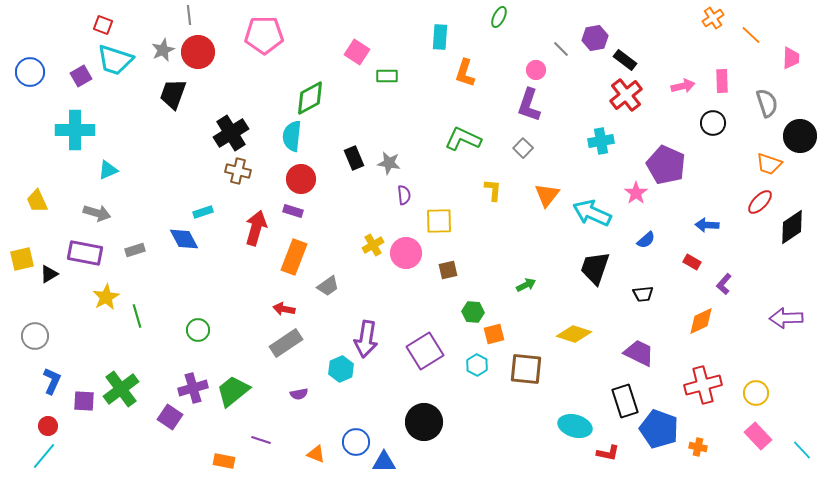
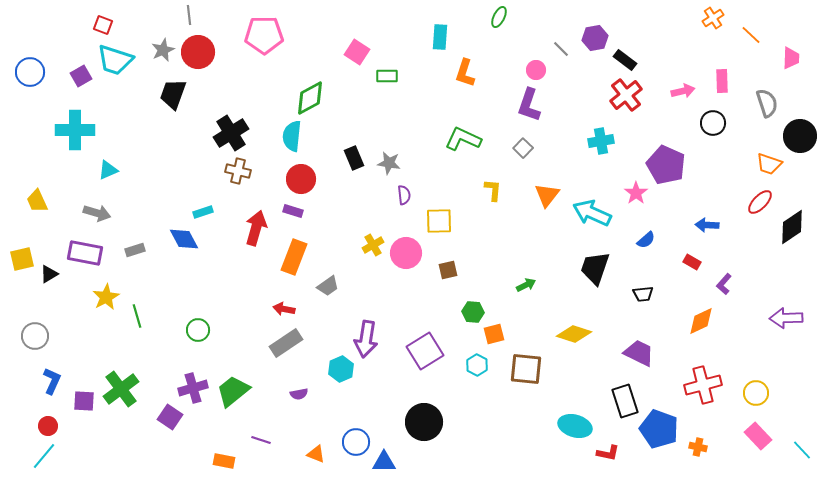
pink arrow at (683, 86): moved 5 px down
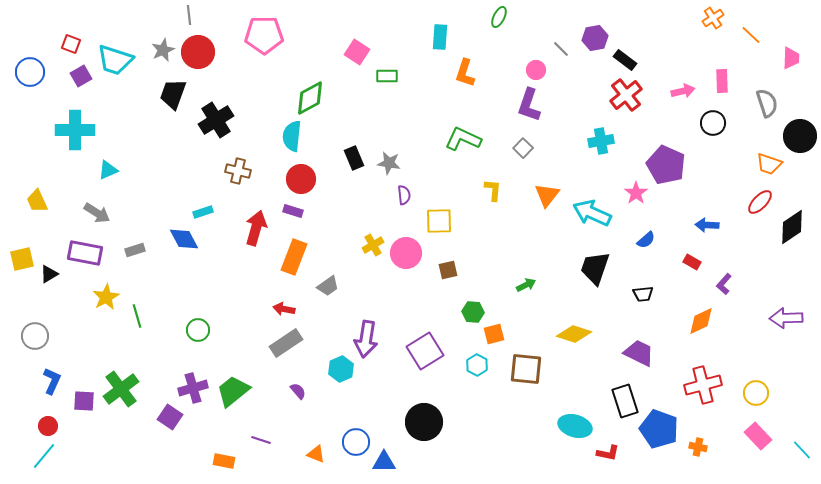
red square at (103, 25): moved 32 px left, 19 px down
black cross at (231, 133): moved 15 px left, 13 px up
gray arrow at (97, 213): rotated 16 degrees clockwise
purple semicircle at (299, 394): moved 1 px left, 3 px up; rotated 120 degrees counterclockwise
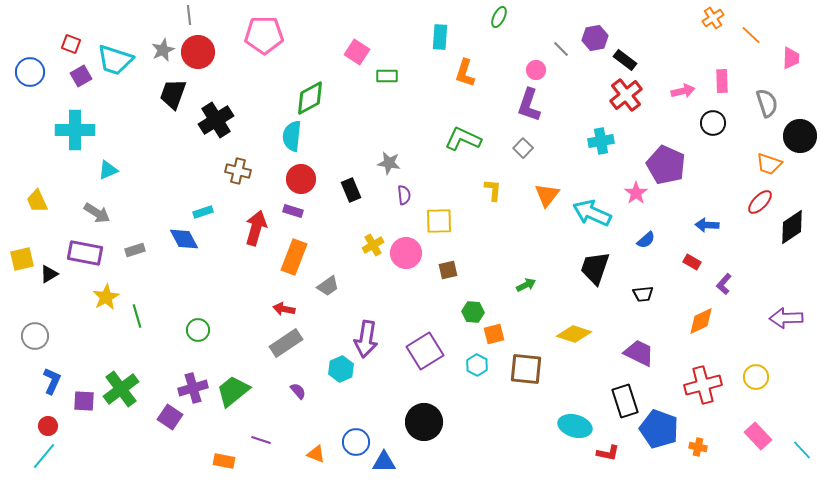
black rectangle at (354, 158): moved 3 px left, 32 px down
yellow circle at (756, 393): moved 16 px up
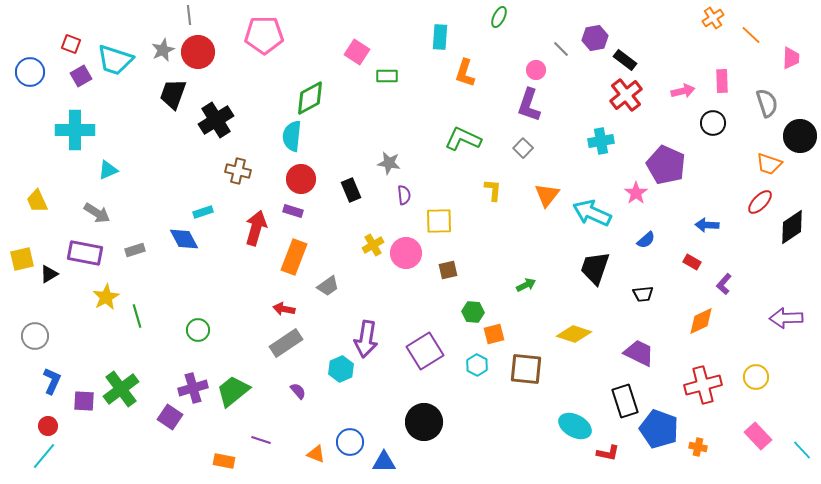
cyan ellipse at (575, 426): rotated 12 degrees clockwise
blue circle at (356, 442): moved 6 px left
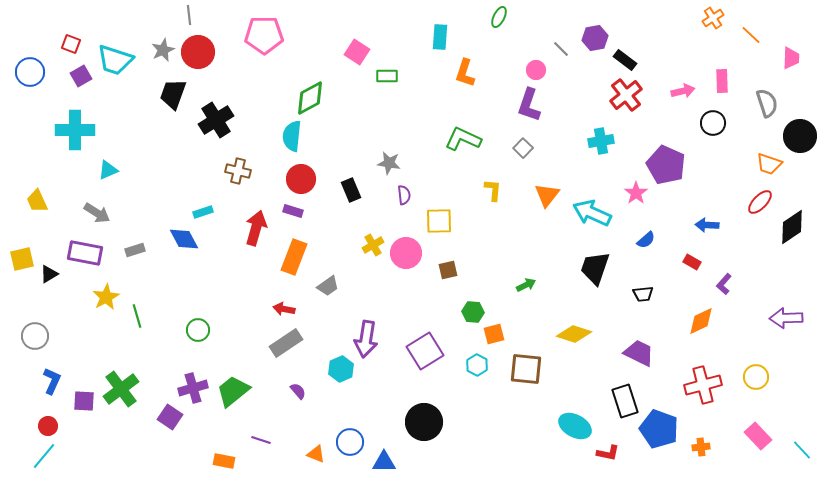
orange cross at (698, 447): moved 3 px right; rotated 18 degrees counterclockwise
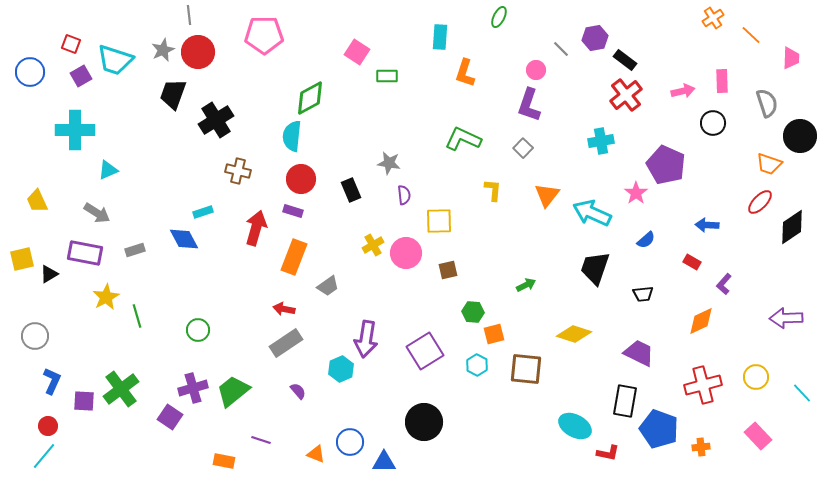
black rectangle at (625, 401): rotated 28 degrees clockwise
cyan line at (802, 450): moved 57 px up
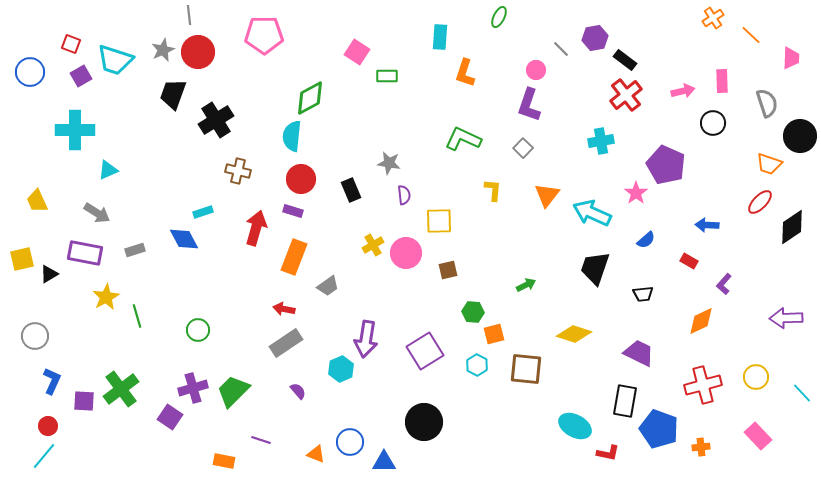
red rectangle at (692, 262): moved 3 px left, 1 px up
green trapezoid at (233, 391): rotated 6 degrees counterclockwise
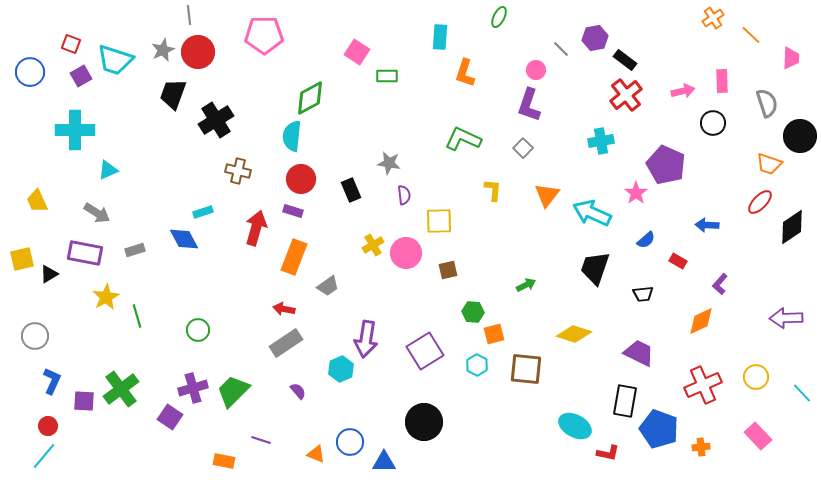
red rectangle at (689, 261): moved 11 px left
purple L-shape at (724, 284): moved 4 px left
red cross at (703, 385): rotated 9 degrees counterclockwise
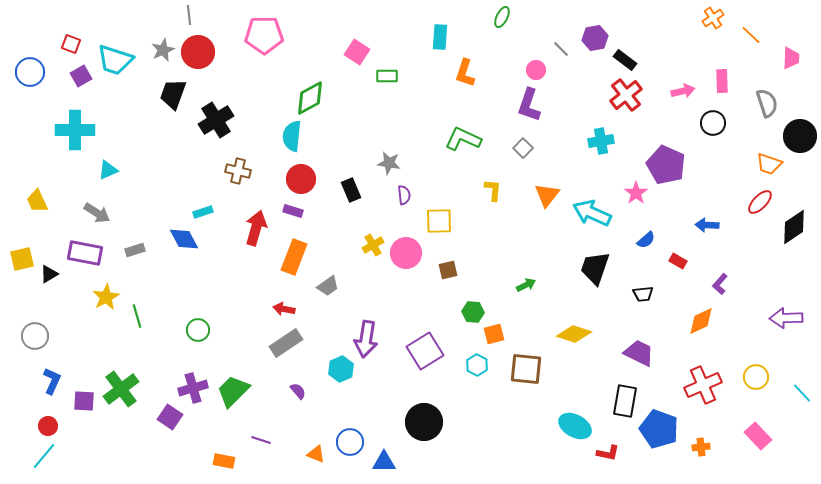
green ellipse at (499, 17): moved 3 px right
black diamond at (792, 227): moved 2 px right
